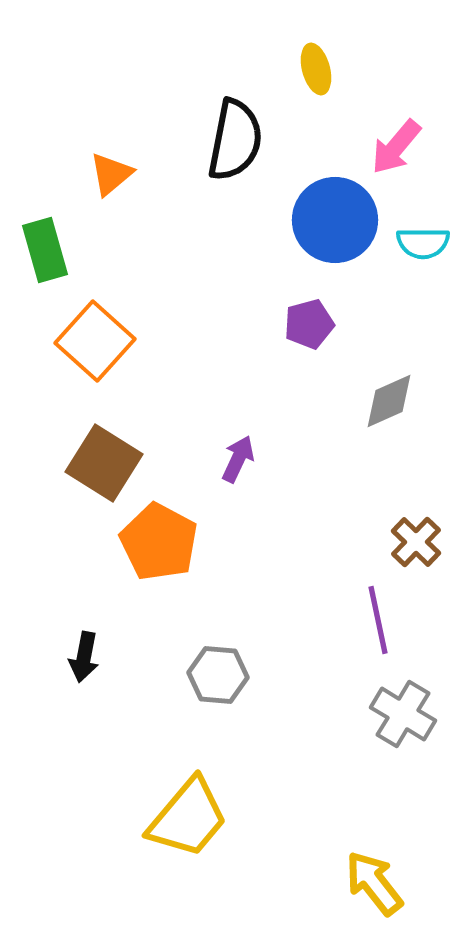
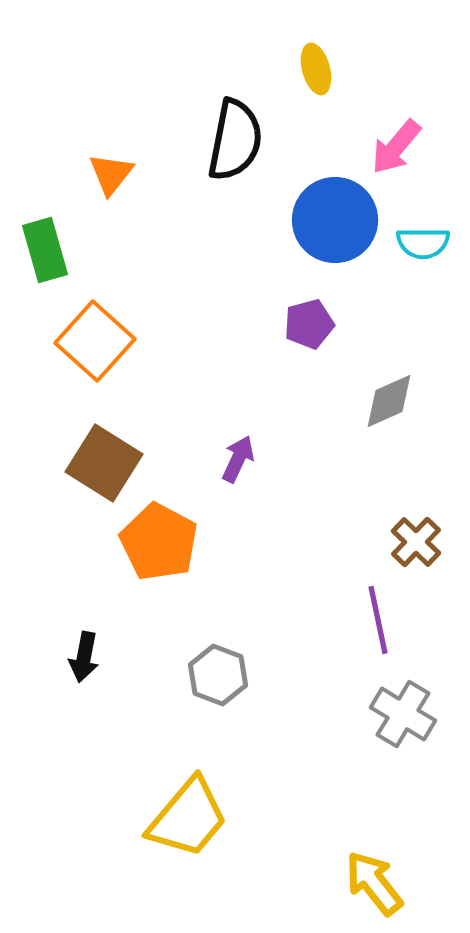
orange triangle: rotated 12 degrees counterclockwise
gray hexagon: rotated 16 degrees clockwise
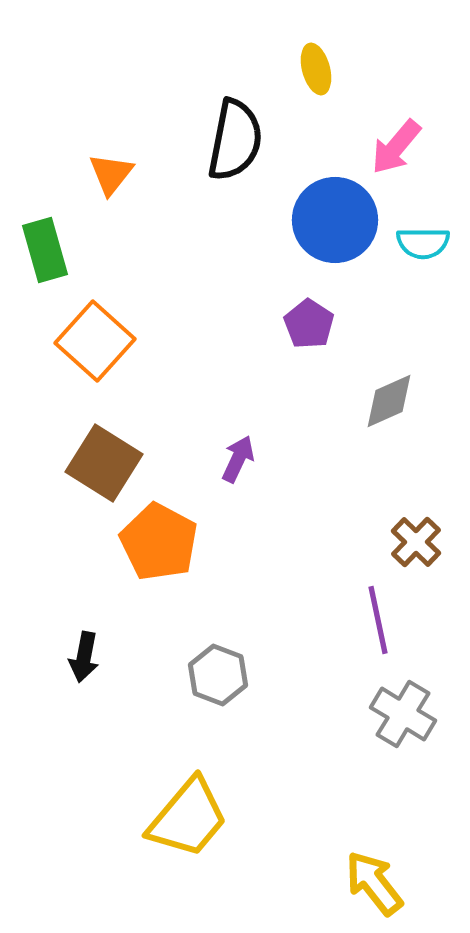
purple pentagon: rotated 24 degrees counterclockwise
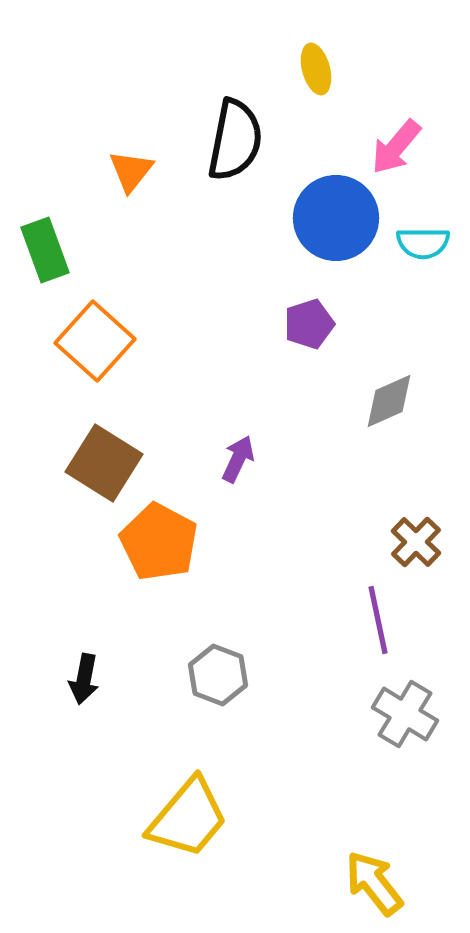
orange triangle: moved 20 px right, 3 px up
blue circle: moved 1 px right, 2 px up
green rectangle: rotated 4 degrees counterclockwise
purple pentagon: rotated 21 degrees clockwise
black arrow: moved 22 px down
gray cross: moved 2 px right
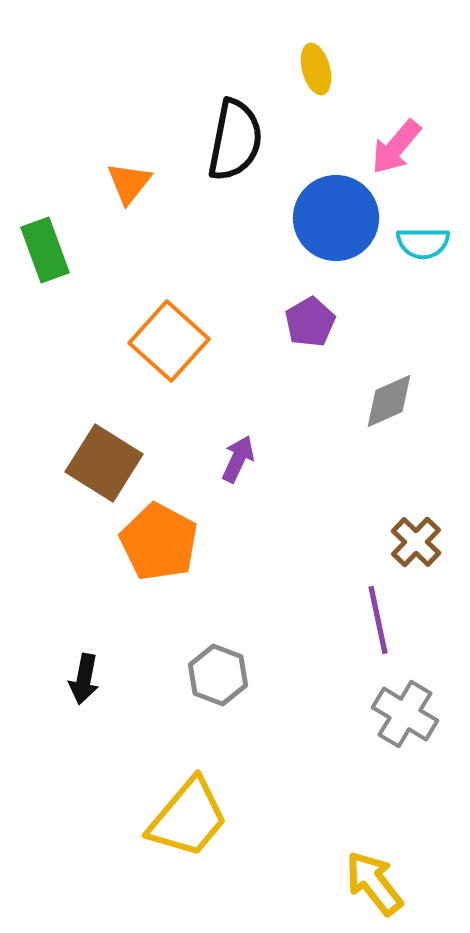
orange triangle: moved 2 px left, 12 px down
purple pentagon: moved 1 px right, 2 px up; rotated 12 degrees counterclockwise
orange square: moved 74 px right
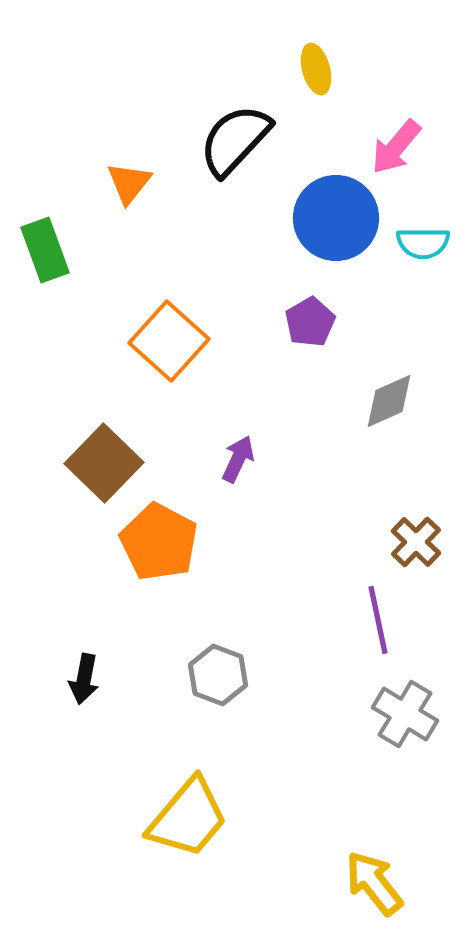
black semicircle: rotated 148 degrees counterclockwise
brown square: rotated 12 degrees clockwise
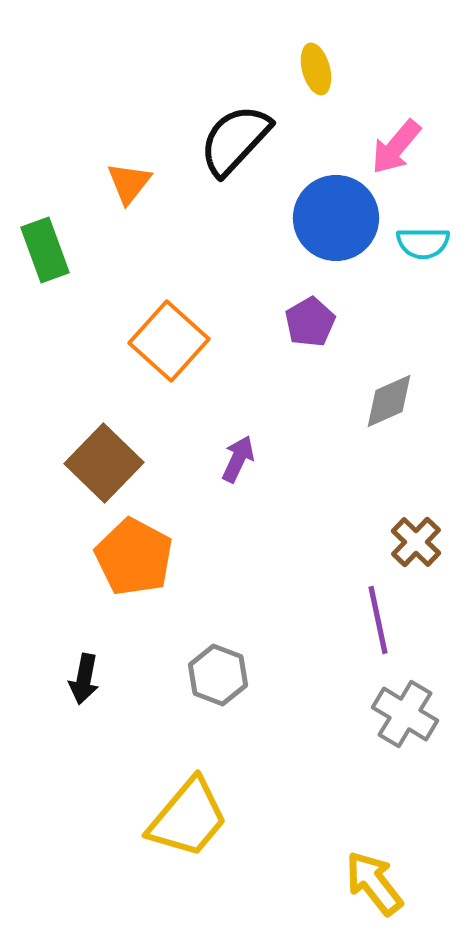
orange pentagon: moved 25 px left, 15 px down
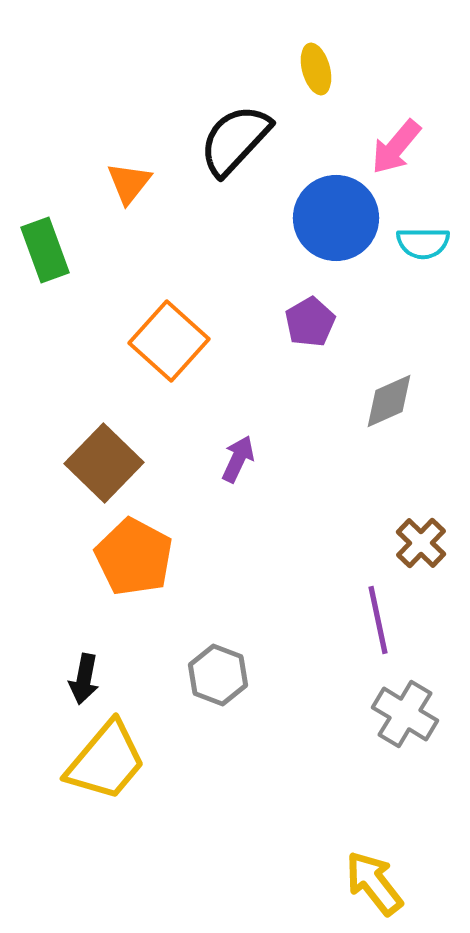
brown cross: moved 5 px right, 1 px down
yellow trapezoid: moved 82 px left, 57 px up
